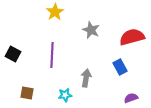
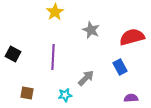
purple line: moved 1 px right, 2 px down
gray arrow: rotated 36 degrees clockwise
purple semicircle: rotated 16 degrees clockwise
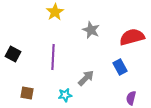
purple semicircle: rotated 72 degrees counterclockwise
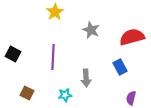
gray arrow: rotated 132 degrees clockwise
brown square: rotated 16 degrees clockwise
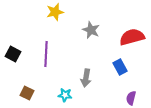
yellow star: rotated 18 degrees clockwise
purple line: moved 7 px left, 3 px up
gray arrow: rotated 12 degrees clockwise
cyan star: rotated 16 degrees clockwise
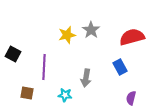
yellow star: moved 12 px right, 23 px down
gray star: rotated 12 degrees clockwise
purple line: moved 2 px left, 13 px down
brown square: rotated 16 degrees counterclockwise
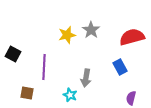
cyan star: moved 5 px right; rotated 16 degrees clockwise
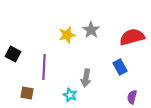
purple semicircle: moved 1 px right, 1 px up
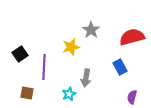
yellow star: moved 4 px right, 12 px down
black square: moved 7 px right; rotated 28 degrees clockwise
cyan star: moved 1 px left, 1 px up; rotated 24 degrees clockwise
